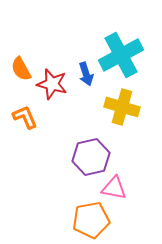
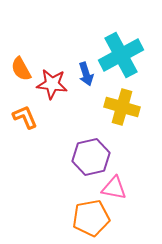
red star: rotated 8 degrees counterclockwise
orange pentagon: moved 2 px up
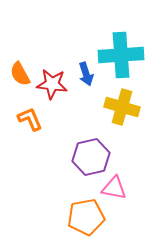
cyan cross: rotated 24 degrees clockwise
orange semicircle: moved 1 px left, 5 px down
orange L-shape: moved 5 px right, 2 px down
orange pentagon: moved 5 px left, 1 px up
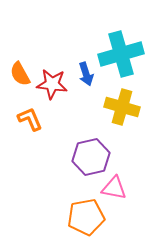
cyan cross: moved 1 px up; rotated 12 degrees counterclockwise
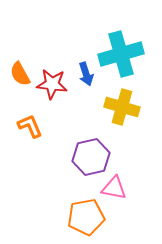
orange L-shape: moved 7 px down
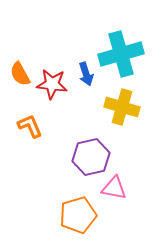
orange pentagon: moved 8 px left, 2 px up; rotated 6 degrees counterclockwise
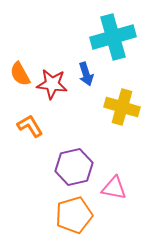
cyan cross: moved 8 px left, 17 px up
orange L-shape: rotated 8 degrees counterclockwise
purple hexagon: moved 17 px left, 10 px down
orange pentagon: moved 4 px left
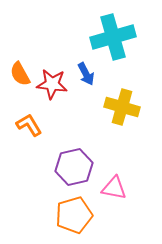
blue arrow: rotated 10 degrees counterclockwise
orange L-shape: moved 1 px left, 1 px up
